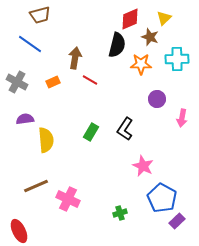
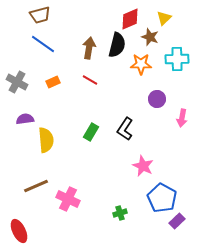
blue line: moved 13 px right
brown arrow: moved 14 px right, 10 px up
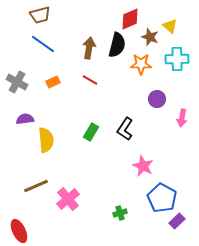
yellow triangle: moved 6 px right, 8 px down; rotated 35 degrees counterclockwise
pink cross: rotated 25 degrees clockwise
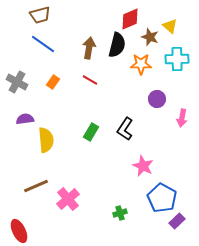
orange rectangle: rotated 32 degrees counterclockwise
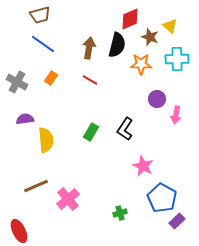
orange rectangle: moved 2 px left, 4 px up
pink arrow: moved 6 px left, 3 px up
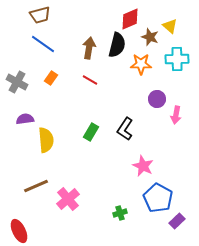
blue pentagon: moved 4 px left
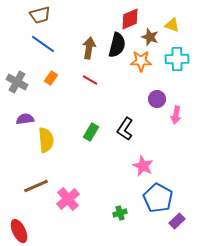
yellow triangle: moved 2 px right, 1 px up; rotated 21 degrees counterclockwise
orange star: moved 3 px up
